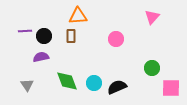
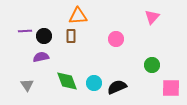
green circle: moved 3 px up
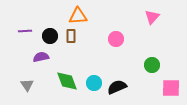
black circle: moved 6 px right
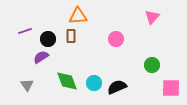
purple line: rotated 16 degrees counterclockwise
black circle: moved 2 px left, 3 px down
purple semicircle: rotated 21 degrees counterclockwise
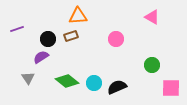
pink triangle: rotated 42 degrees counterclockwise
purple line: moved 8 px left, 2 px up
brown rectangle: rotated 72 degrees clockwise
green diamond: rotated 30 degrees counterclockwise
gray triangle: moved 1 px right, 7 px up
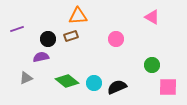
purple semicircle: rotated 21 degrees clockwise
gray triangle: moved 2 px left; rotated 40 degrees clockwise
pink square: moved 3 px left, 1 px up
